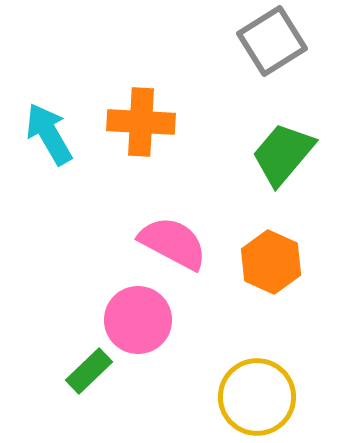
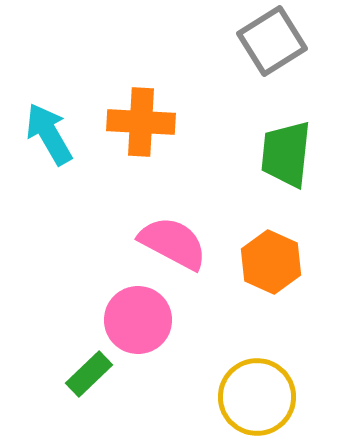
green trapezoid: moved 3 px right; rotated 34 degrees counterclockwise
green rectangle: moved 3 px down
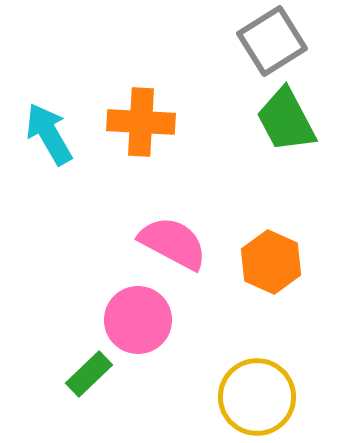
green trapezoid: moved 34 px up; rotated 34 degrees counterclockwise
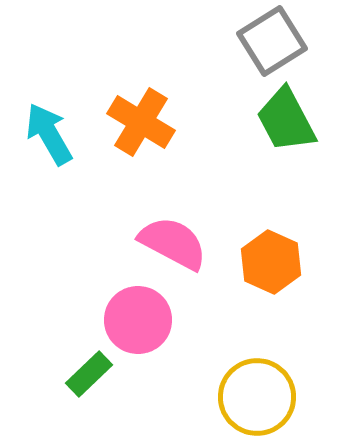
orange cross: rotated 28 degrees clockwise
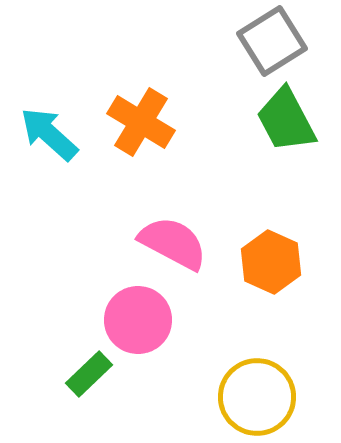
cyan arrow: rotated 18 degrees counterclockwise
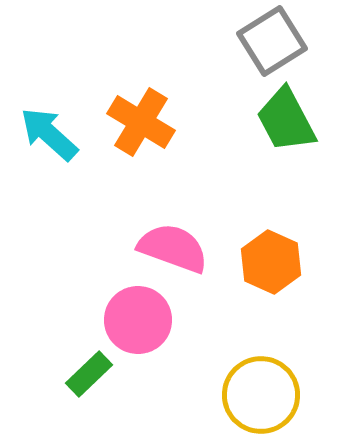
pink semicircle: moved 5 px down; rotated 8 degrees counterclockwise
yellow circle: moved 4 px right, 2 px up
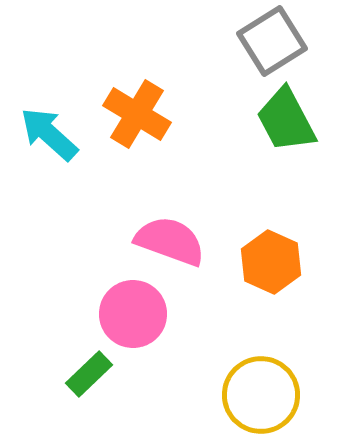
orange cross: moved 4 px left, 8 px up
pink semicircle: moved 3 px left, 7 px up
pink circle: moved 5 px left, 6 px up
